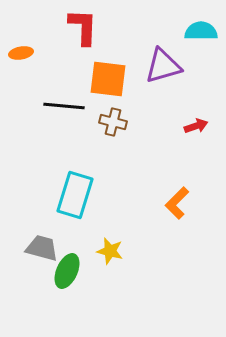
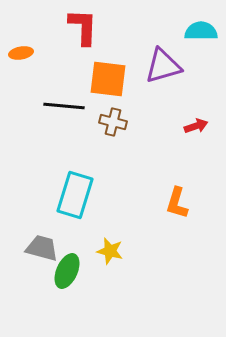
orange L-shape: rotated 28 degrees counterclockwise
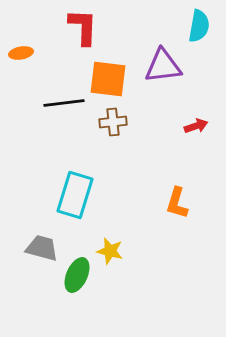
cyan semicircle: moved 2 px left, 5 px up; rotated 100 degrees clockwise
purple triangle: rotated 9 degrees clockwise
black line: moved 3 px up; rotated 12 degrees counterclockwise
brown cross: rotated 20 degrees counterclockwise
green ellipse: moved 10 px right, 4 px down
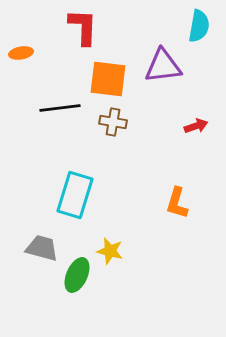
black line: moved 4 px left, 5 px down
brown cross: rotated 16 degrees clockwise
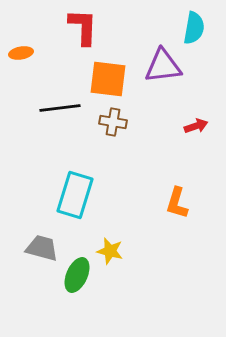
cyan semicircle: moved 5 px left, 2 px down
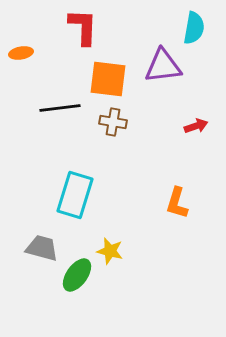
green ellipse: rotated 12 degrees clockwise
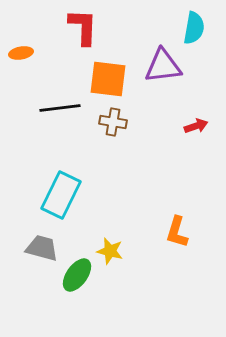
cyan rectangle: moved 14 px left; rotated 9 degrees clockwise
orange L-shape: moved 29 px down
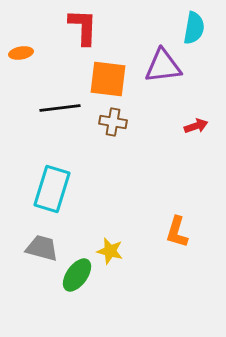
cyan rectangle: moved 9 px left, 6 px up; rotated 9 degrees counterclockwise
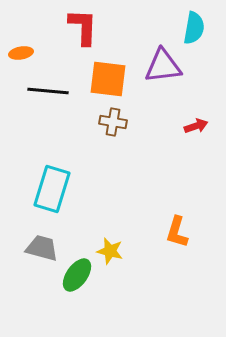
black line: moved 12 px left, 17 px up; rotated 12 degrees clockwise
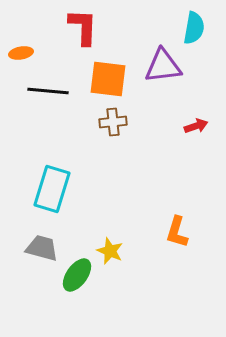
brown cross: rotated 16 degrees counterclockwise
yellow star: rotated 8 degrees clockwise
